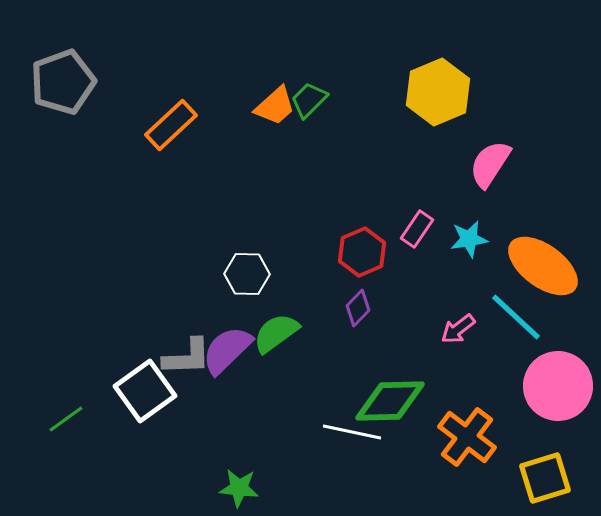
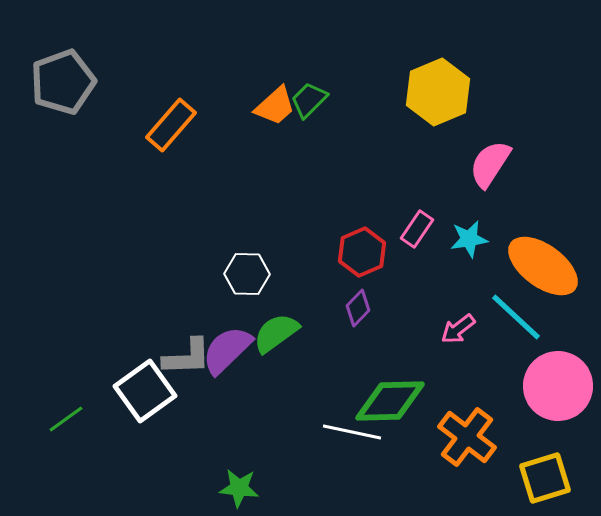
orange rectangle: rotated 6 degrees counterclockwise
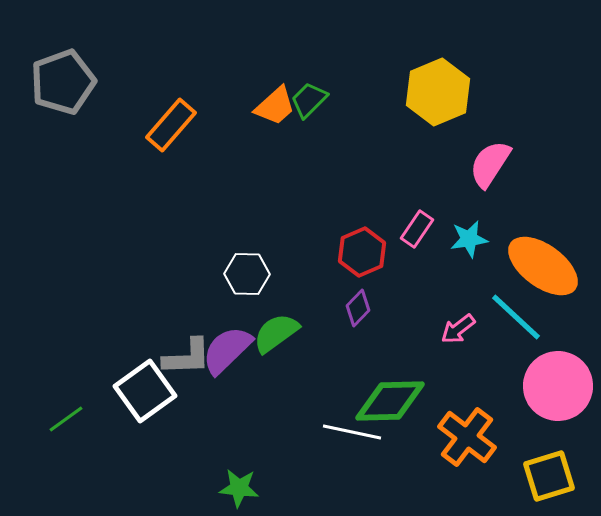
yellow square: moved 4 px right, 2 px up
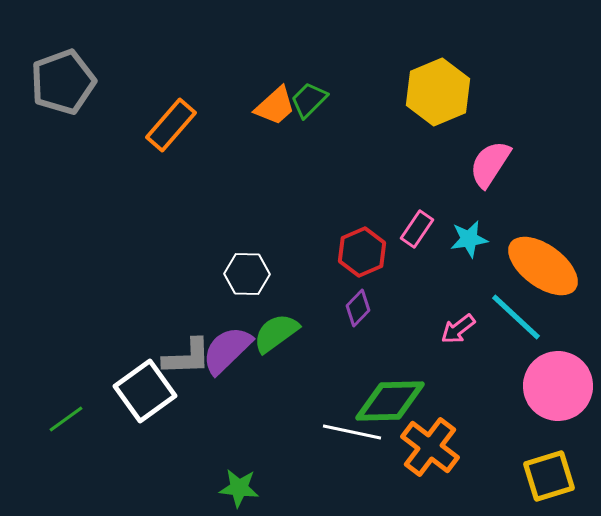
orange cross: moved 37 px left, 10 px down
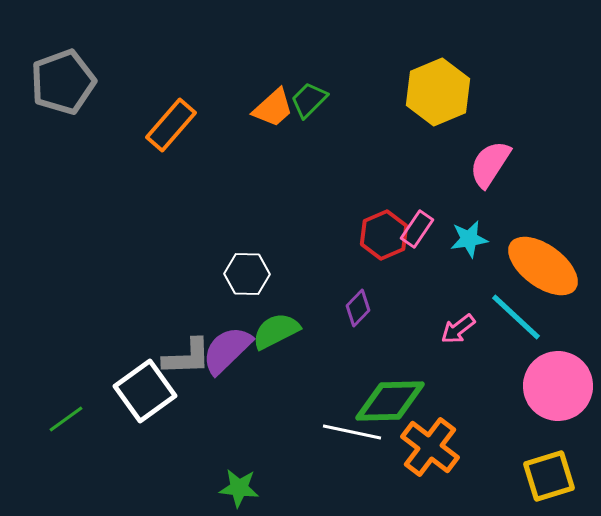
orange trapezoid: moved 2 px left, 2 px down
red hexagon: moved 22 px right, 17 px up
green semicircle: moved 2 px up; rotated 9 degrees clockwise
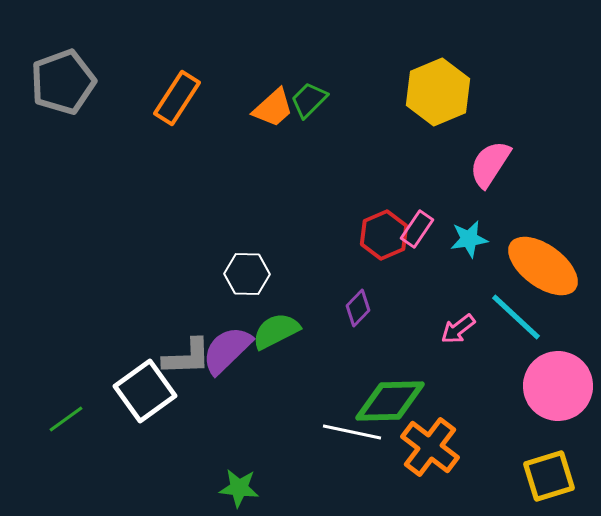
orange rectangle: moved 6 px right, 27 px up; rotated 8 degrees counterclockwise
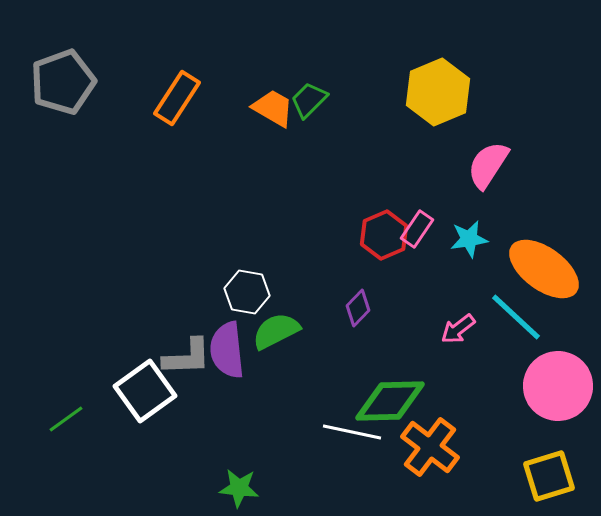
orange trapezoid: rotated 108 degrees counterclockwise
pink semicircle: moved 2 px left, 1 px down
orange ellipse: moved 1 px right, 3 px down
white hexagon: moved 18 px down; rotated 9 degrees clockwise
purple semicircle: rotated 52 degrees counterclockwise
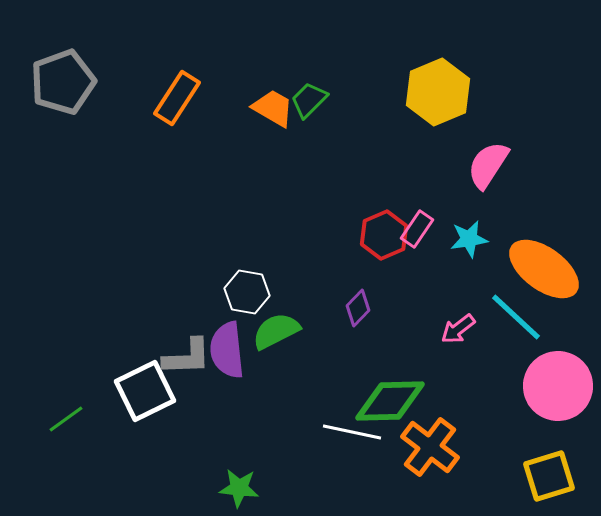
white square: rotated 10 degrees clockwise
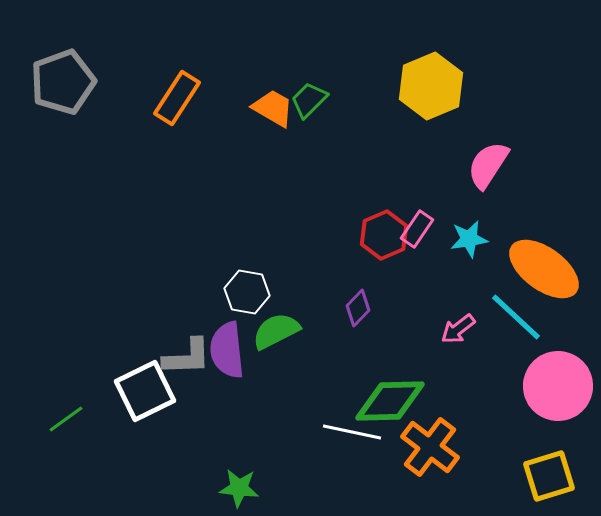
yellow hexagon: moved 7 px left, 6 px up
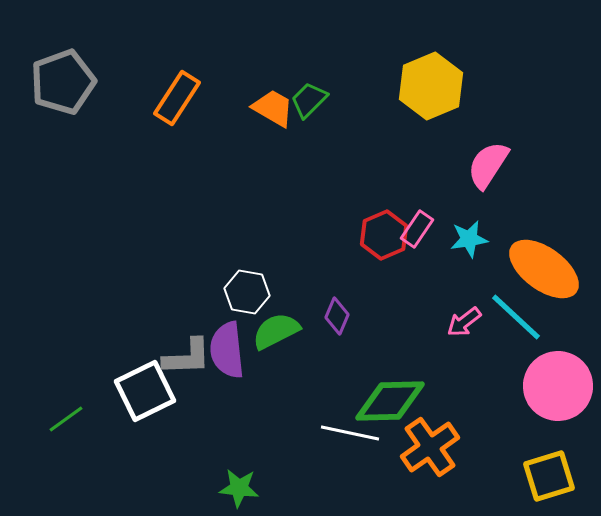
purple diamond: moved 21 px left, 8 px down; rotated 21 degrees counterclockwise
pink arrow: moved 6 px right, 7 px up
white line: moved 2 px left, 1 px down
orange cross: rotated 18 degrees clockwise
